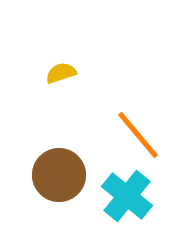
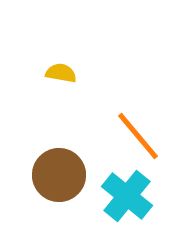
yellow semicircle: rotated 28 degrees clockwise
orange line: moved 1 px down
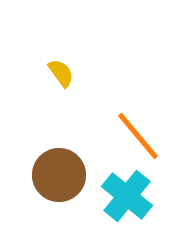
yellow semicircle: rotated 44 degrees clockwise
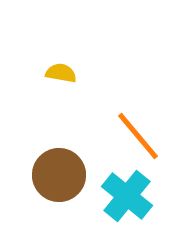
yellow semicircle: rotated 44 degrees counterclockwise
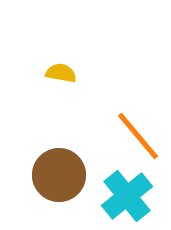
cyan cross: rotated 12 degrees clockwise
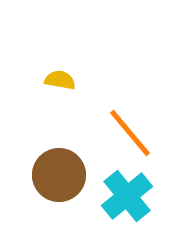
yellow semicircle: moved 1 px left, 7 px down
orange line: moved 8 px left, 3 px up
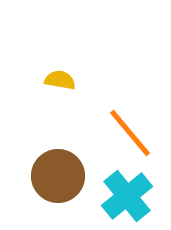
brown circle: moved 1 px left, 1 px down
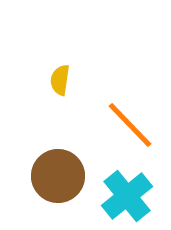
yellow semicircle: rotated 92 degrees counterclockwise
orange line: moved 8 px up; rotated 4 degrees counterclockwise
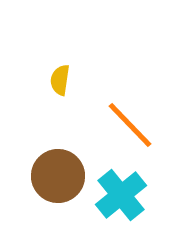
cyan cross: moved 6 px left, 1 px up
